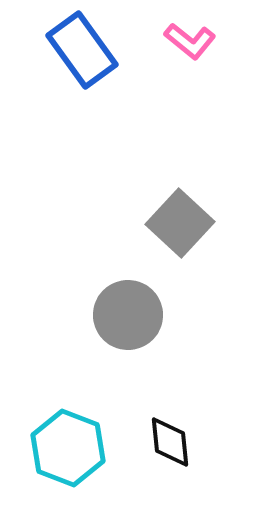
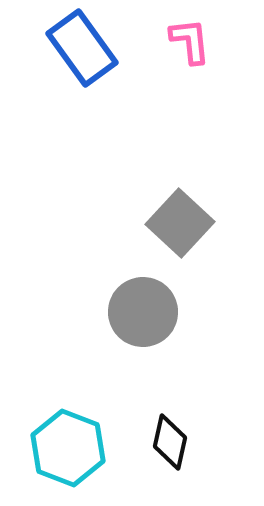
pink L-shape: rotated 135 degrees counterclockwise
blue rectangle: moved 2 px up
gray circle: moved 15 px right, 3 px up
black diamond: rotated 18 degrees clockwise
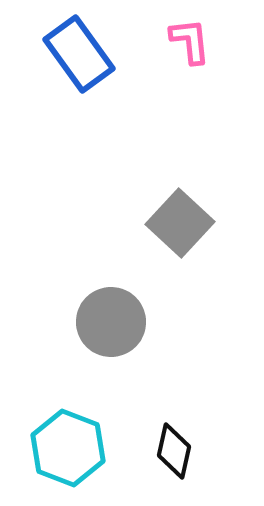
blue rectangle: moved 3 px left, 6 px down
gray circle: moved 32 px left, 10 px down
black diamond: moved 4 px right, 9 px down
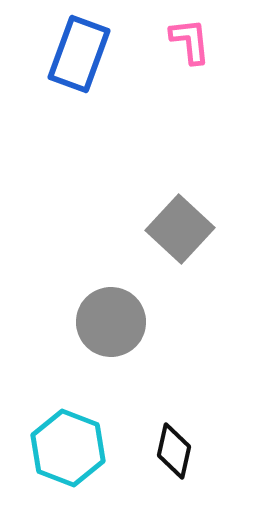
blue rectangle: rotated 56 degrees clockwise
gray square: moved 6 px down
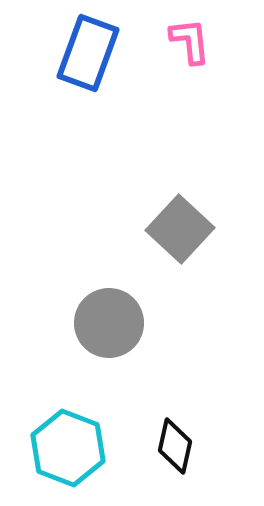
blue rectangle: moved 9 px right, 1 px up
gray circle: moved 2 px left, 1 px down
black diamond: moved 1 px right, 5 px up
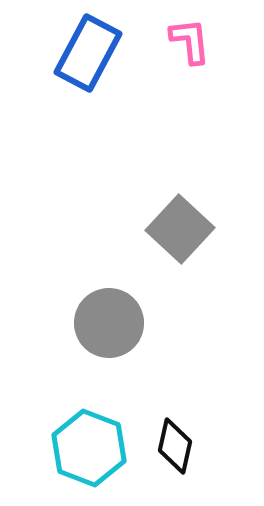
blue rectangle: rotated 8 degrees clockwise
cyan hexagon: moved 21 px right
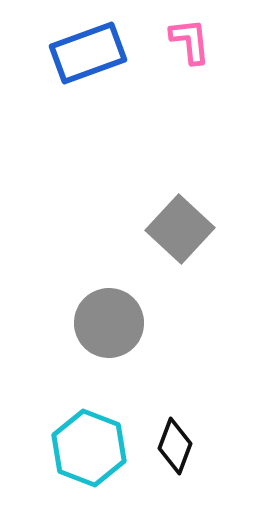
blue rectangle: rotated 42 degrees clockwise
black diamond: rotated 8 degrees clockwise
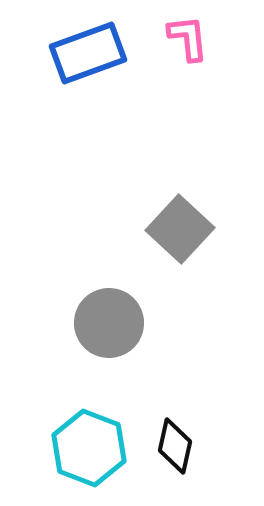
pink L-shape: moved 2 px left, 3 px up
black diamond: rotated 8 degrees counterclockwise
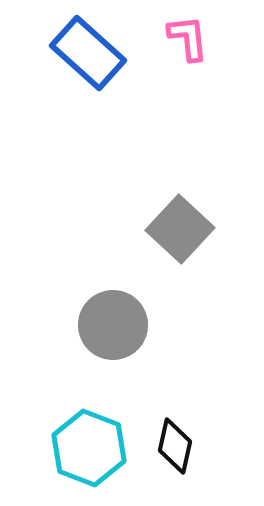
blue rectangle: rotated 62 degrees clockwise
gray circle: moved 4 px right, 2 px down
